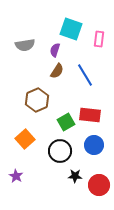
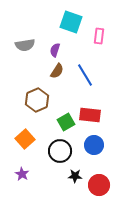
cyan square: moved 7 px up
pink rectangle: moved 3 px up
purple star: moved 6 px right, 2 px up
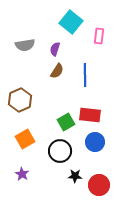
cyan square: rotated 20 degrees clockwise
purple semicircle: moved 1 px up
blue line: rotated 30 degrees clockwise
brown hexagon: moved 17 px left
orange square: rotated 12 degrees clockwise
blue circle: moved 1 px right, 3 px up
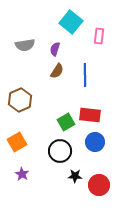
orange square: moved 8 px left, 3 px down
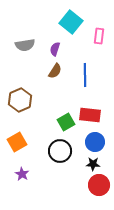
brown semicircle: moved 2 px left
black star: moved 18 px right, 12 px up
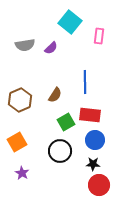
cyan square: moved 1 px left
purple semicircle: moved 4 px left, 1 px up; rotated 152 degrees counterclockwise
brown semicircle: moved 24 px down
blue line: moved 7 px down
blue circle: moved 2 px up
purple star: moved 1 px up
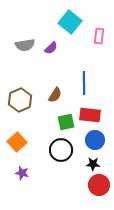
blue line: moved 1 px left, 1 px down
green square: rotated 18 degrees clockwise
orange square: rotated 12 degrees counterclockwise
black circle: moved 1 px right, 1 px up
purple star: rotated 16 degrees counterclockwise
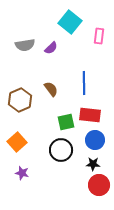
brown semicircle: moved 4 px left, 6 px up; rotated 70 degrees counterclockwise
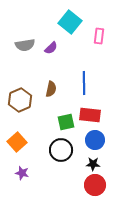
brown semicircle: rotated 49 degrees clockwise
red circle: moved 4 px left
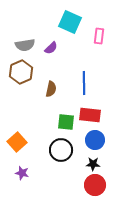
cyan square: rotated 15 degrees counterclockwise
brown hexagon: moved 1 px right, 28 px up
green square: rotated 18 degrees clockwise
